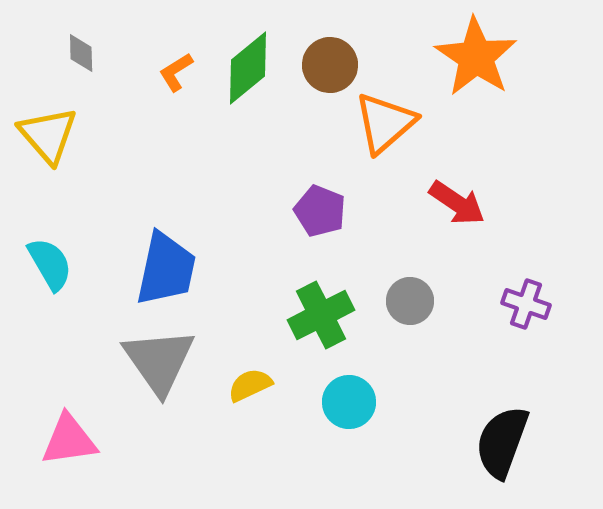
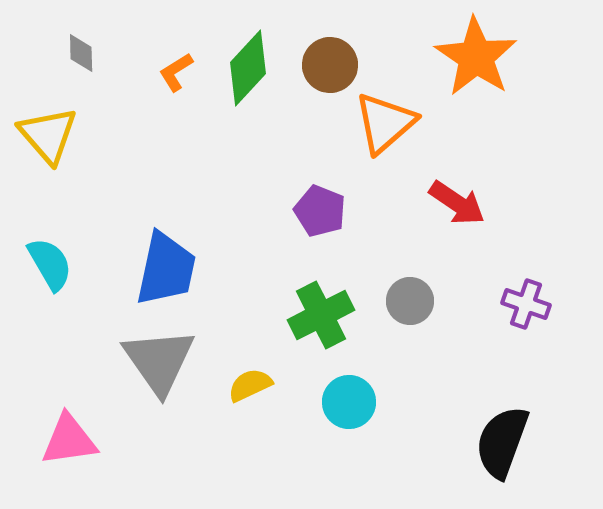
green diamond: rotated 8 degrees counterclockwise
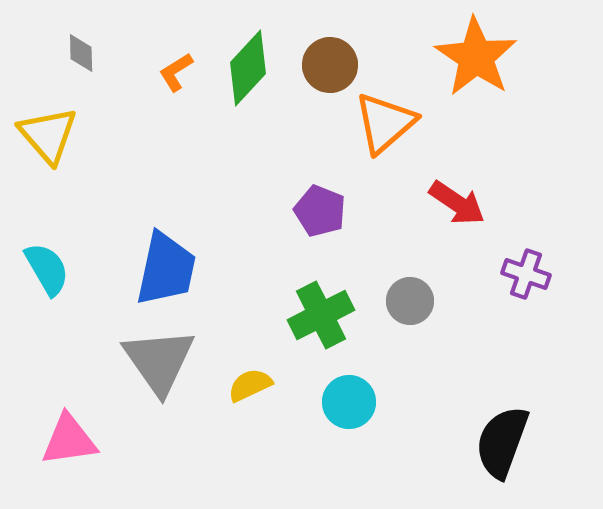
cyan semicircle: moved 3 px left, 5 px down
purple cross: moved 30 px up
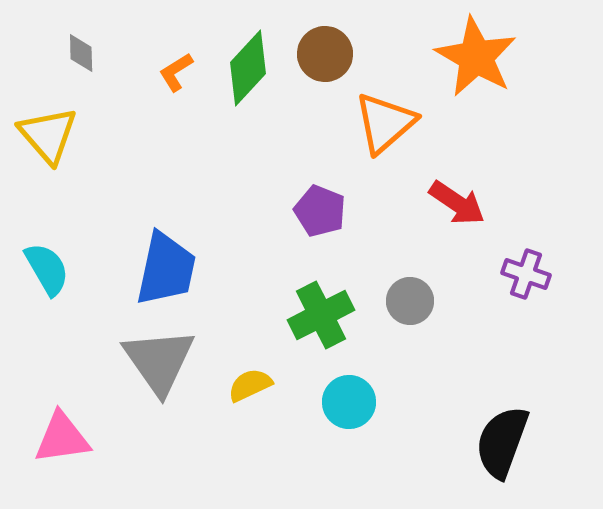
orange star: rotated 4 degrees counterclockwise
brown circle: moved 5 px left, 11 px up
pink triangle: moved 7 px left, 2 px up
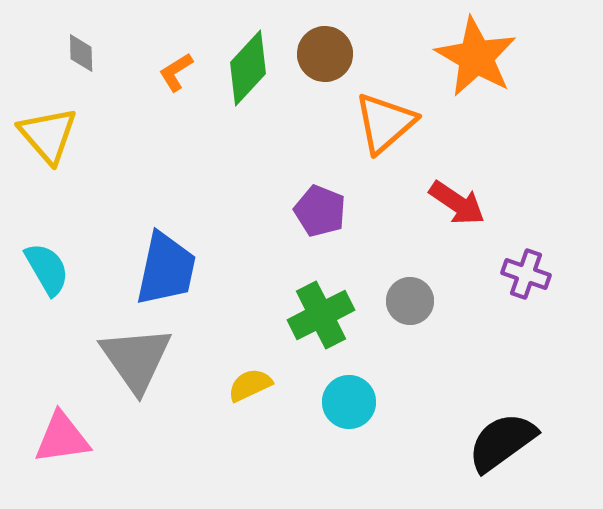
gray triangle: moved 23 px left, 2 px up
black semicircle: rotated 34 degrees clockwise
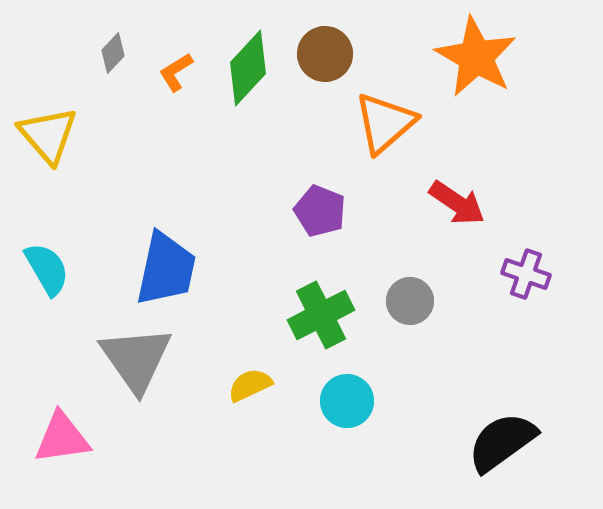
gray diamond: moved 32 px right; rotated 45 degrees clockwise
cyan circle: moved 2 px left, 1 px up
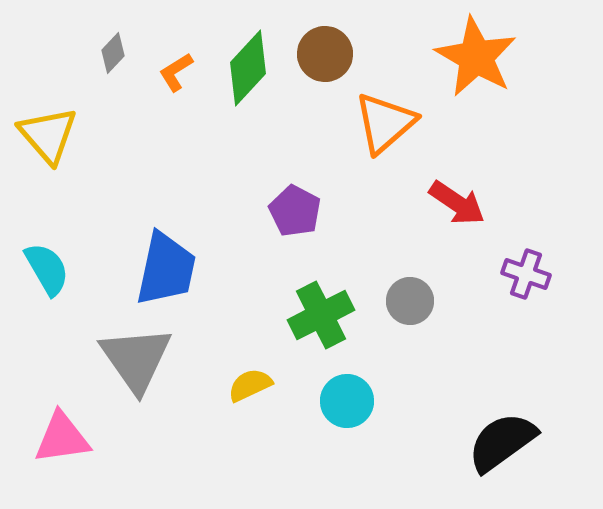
purple pentagon: moved 25 px left; rotated 6 degrees clockwise
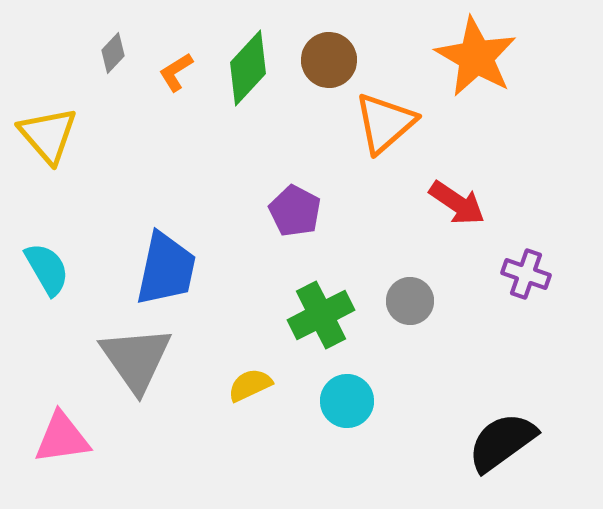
brown circle: moved 4 px right, 6 px down
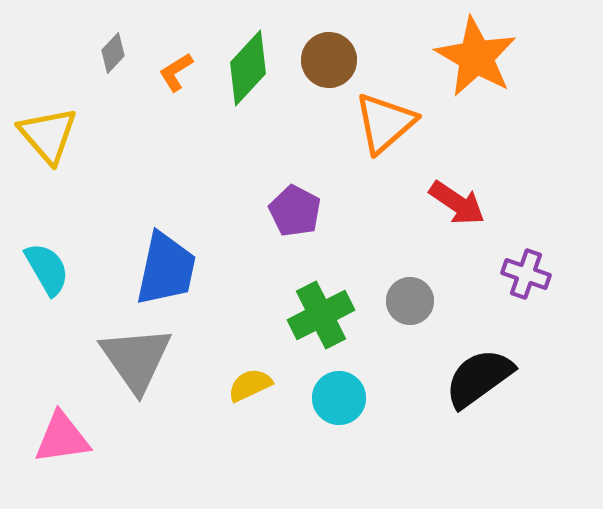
cyan circle: moved 8 px left, 3 px up
black semicircle: moved 23 px left, 64 px up
